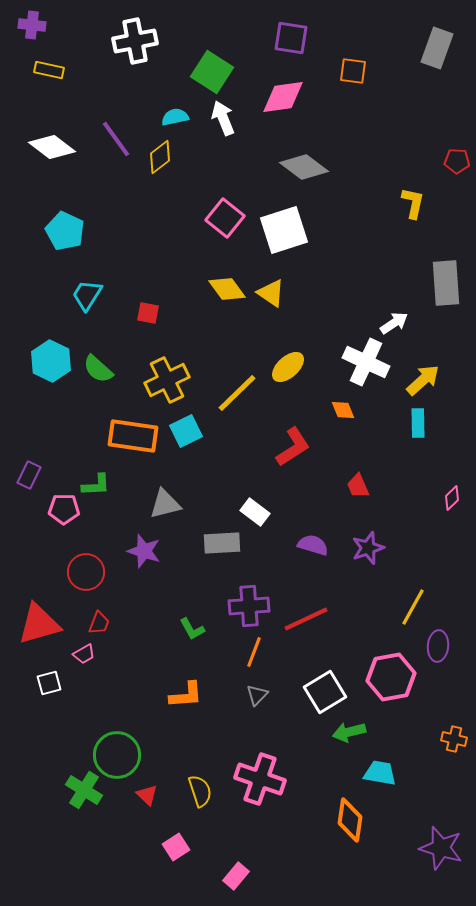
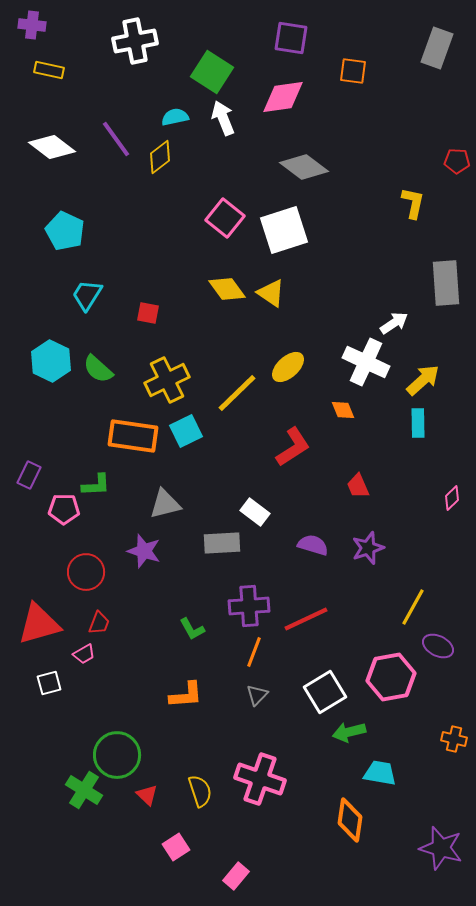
purple ellipse at (438, 646): rotated 68 degrees counterclockwise
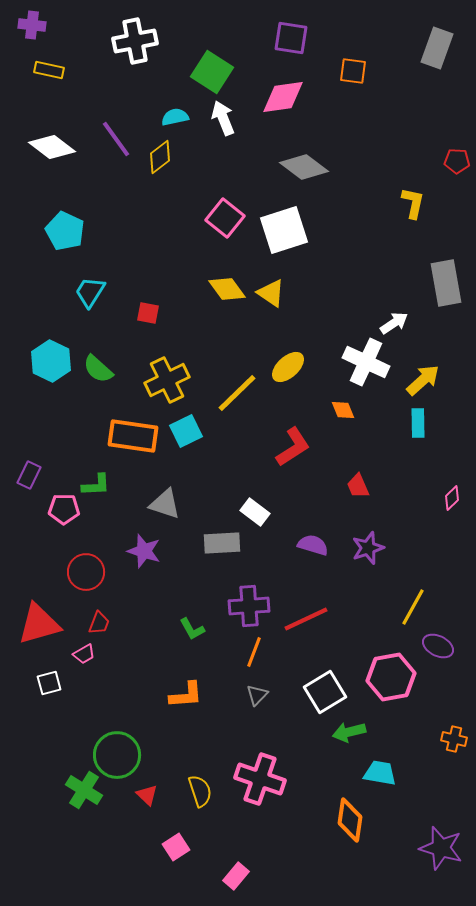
gray rectangle at (446, 283): rotated 6 degrees counterclockwise
cyan trapezoid at (87, 295): moved 3 px right, 3 px up
gray triangle at (165, 504): rotated 32 degrees clockwise
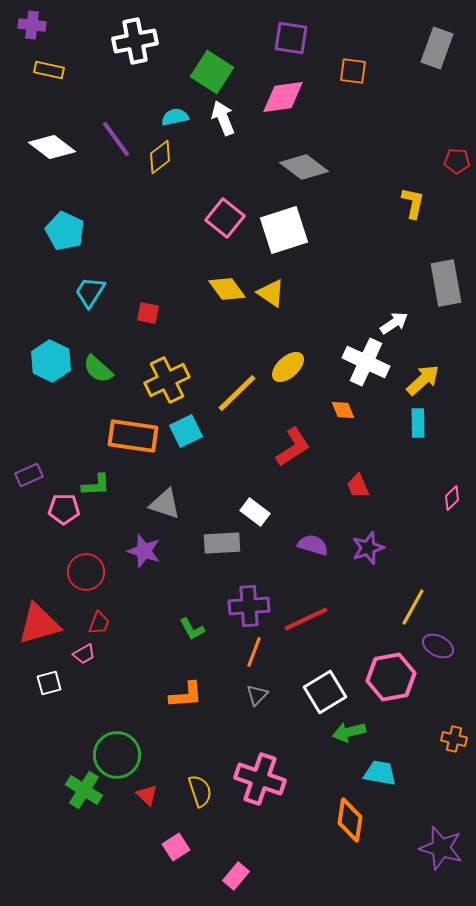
purple rectangle at (29, 475): rotated 40 degrees clockwise
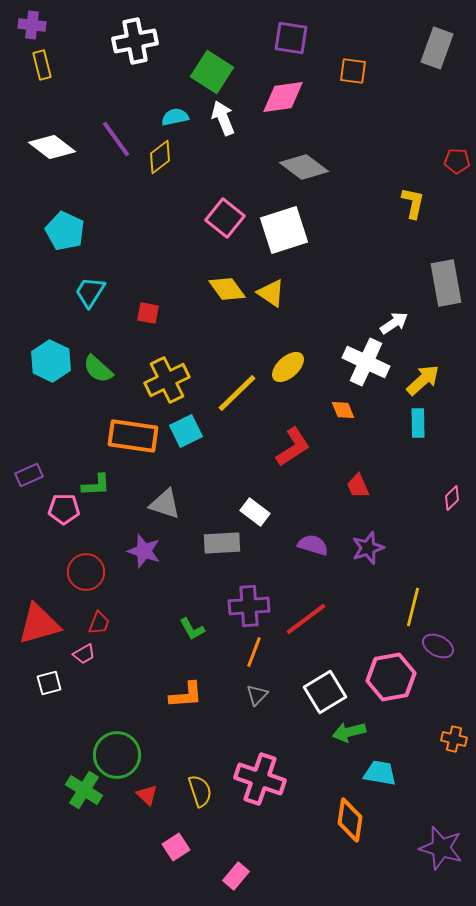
yellow rectangle at (49, 70): moved 7 px left, 5 px up; rotated 64 degrees clockwise
yellow line at (413, 607): rotated 15 degrees counterclockwise
red line at (306, 619): rotated 12 degrees counterclockwise
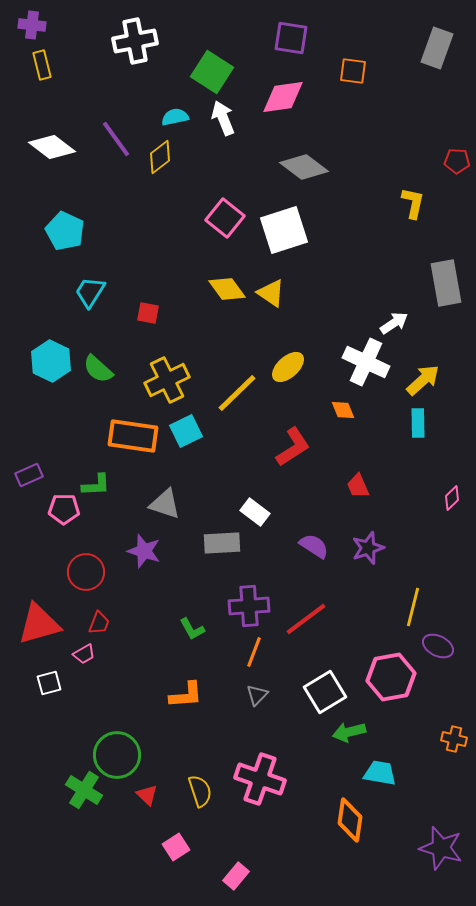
purple semicircle at (313, 545): moved 1 px right, 1 px down; rotated 16 degrees clockwise
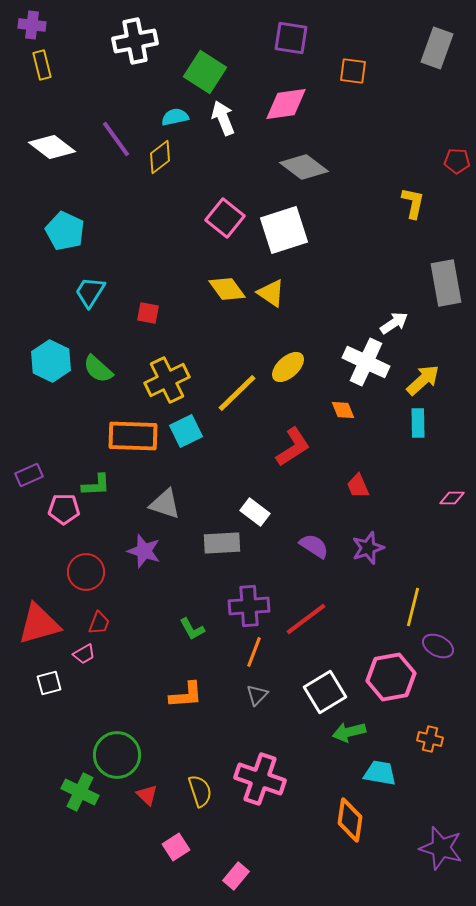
green square at (212, 72): moved 7 px left
pink diamond at (283, 97): moved 3 px right, 7 px down
orange rectangle at (133, 436): rotated 6 degrees counterclockwise
pink diamond at (452, 498): rotated 45 degrees clockwise
orange cross at (454, 739): moved 24 px left
green cross at (84, 790): moved 4 px left, 2 px down; rotated 6 degrees counterclockwise
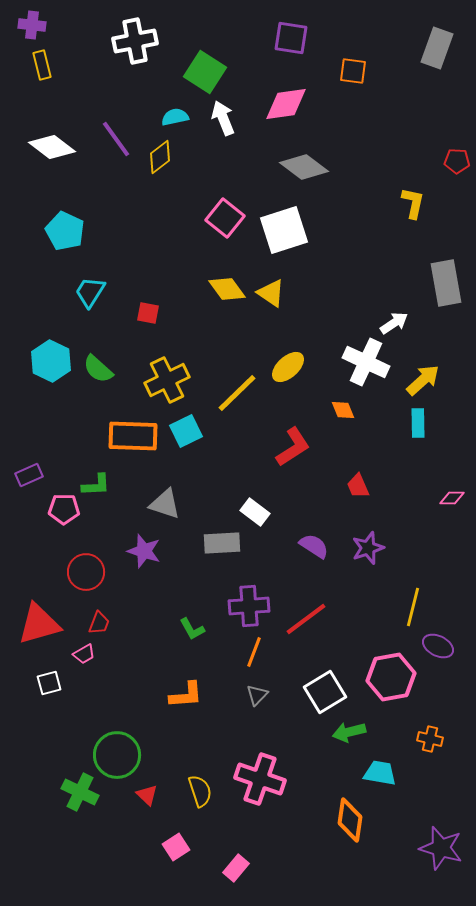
pink rectangle at (236, 876): moved 8 px up
